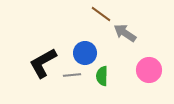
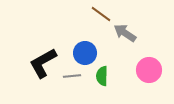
gray line: moved 1 px down
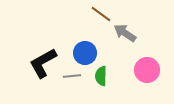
pink circle: moved 2 px left
green semicircle: moved 1 px left
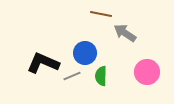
brown line: rotated 25 degrees counterclockwise
black L-shape: rotated 52 degrees clockwise
pink circle: moved 2 px down
gray line: rotated 18 degrees counterclockwise
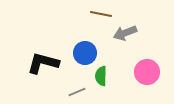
gray arrow: rotated 55 degrees counterclockwise
black L-shape: rotated 8 degrees counterclockwise
gray line: moved 5 px right, 16 px down
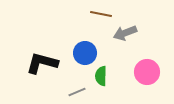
black L-shape: moved 1 px left
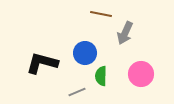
gray arrow: rotated 45 degrees counterclockwise
pink circle: moved 6 px left, 2 px down
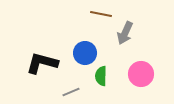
gray line: moved 6 px left
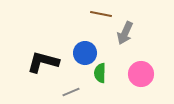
black L-shape: moved 1 px right, 1 px up
green semicircle: moved 1 px left, 3 px up
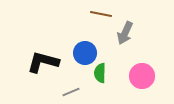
pink circle: moved 1 px right, 2 px down
